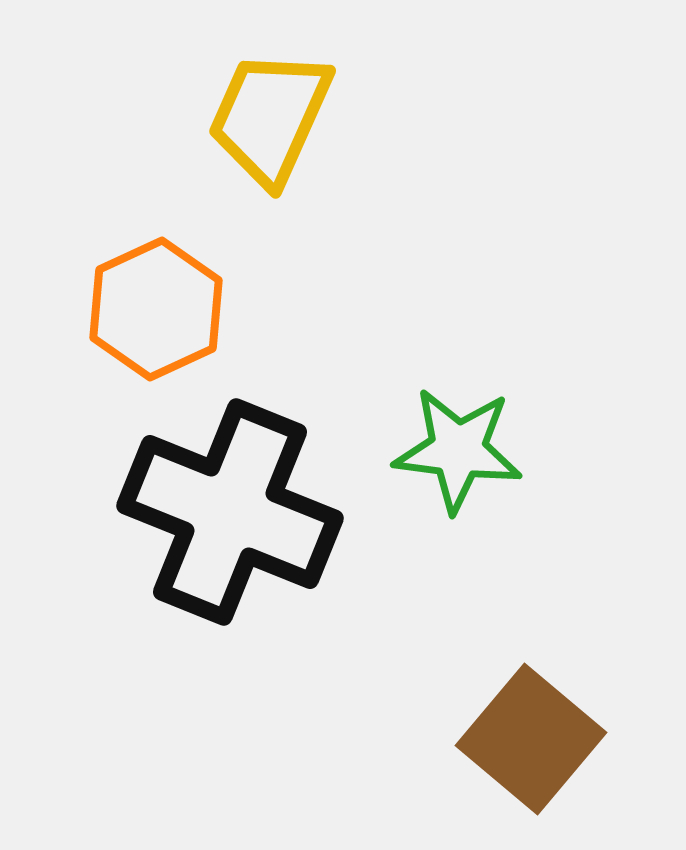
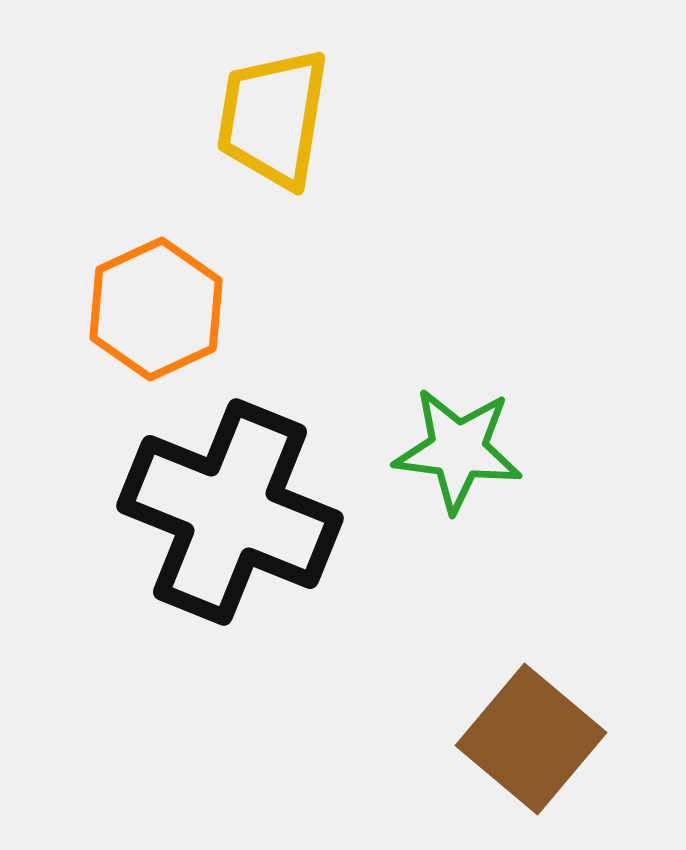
yellow trapezoid: moved 3 px right, 1 px down; rotated 15 degrees counterclockwise
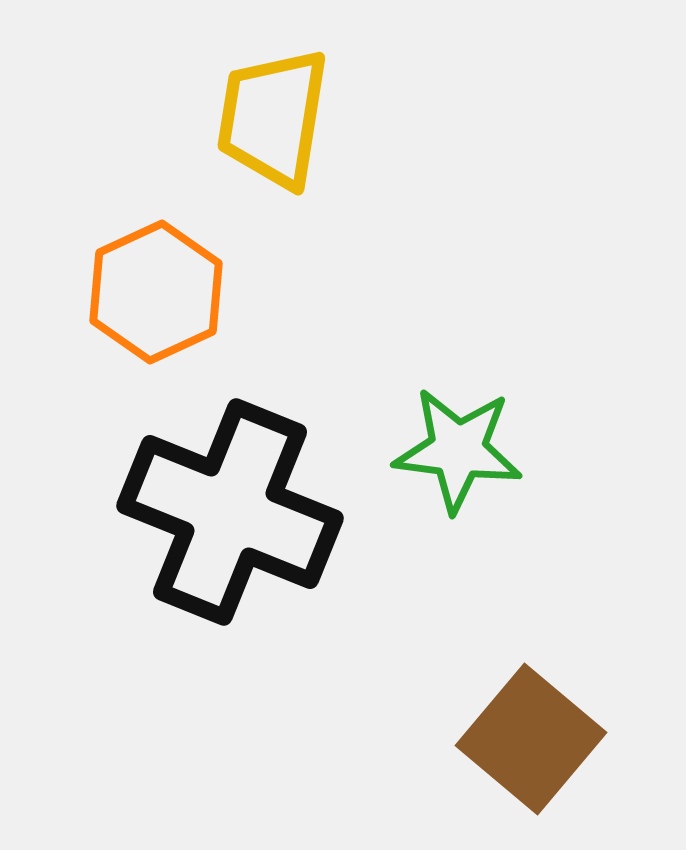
orange hexagon: moved 17 px up
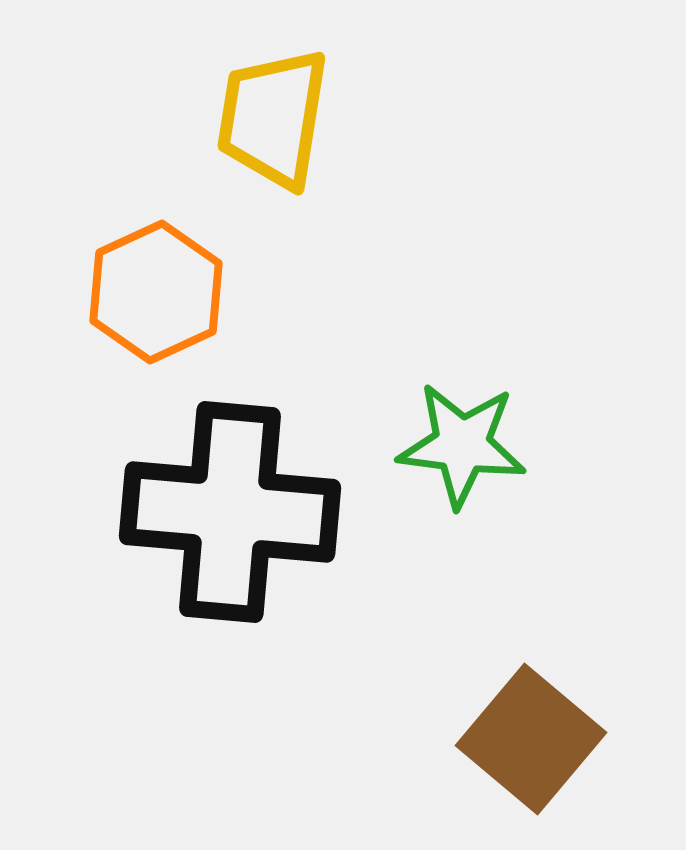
green star: moved 4 px right, 5 px up
black cross: rotated 17 degrees counterclockwise
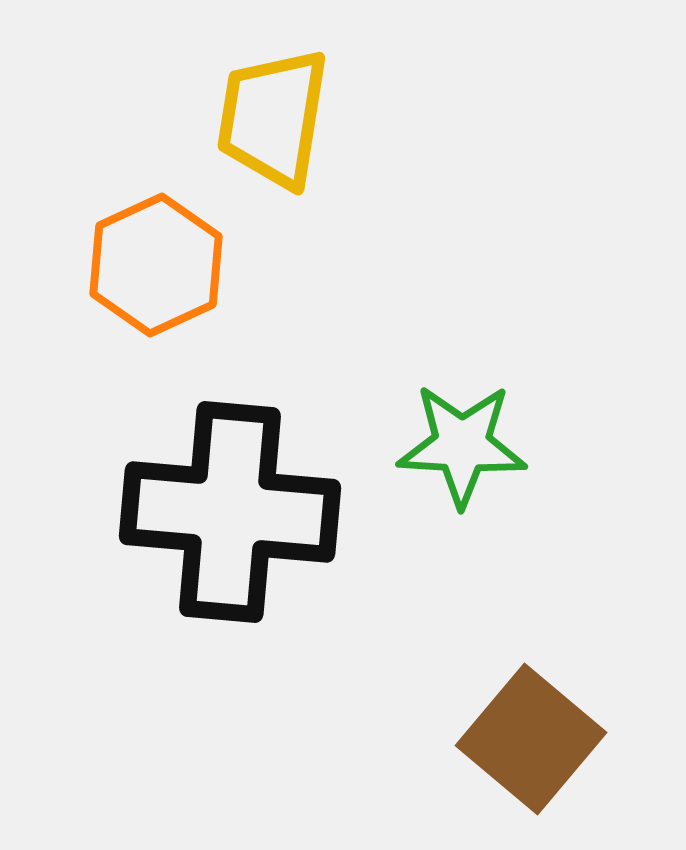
orange hexagon: moved 27 px up
green star: rotated 4 degrees counterclockwise
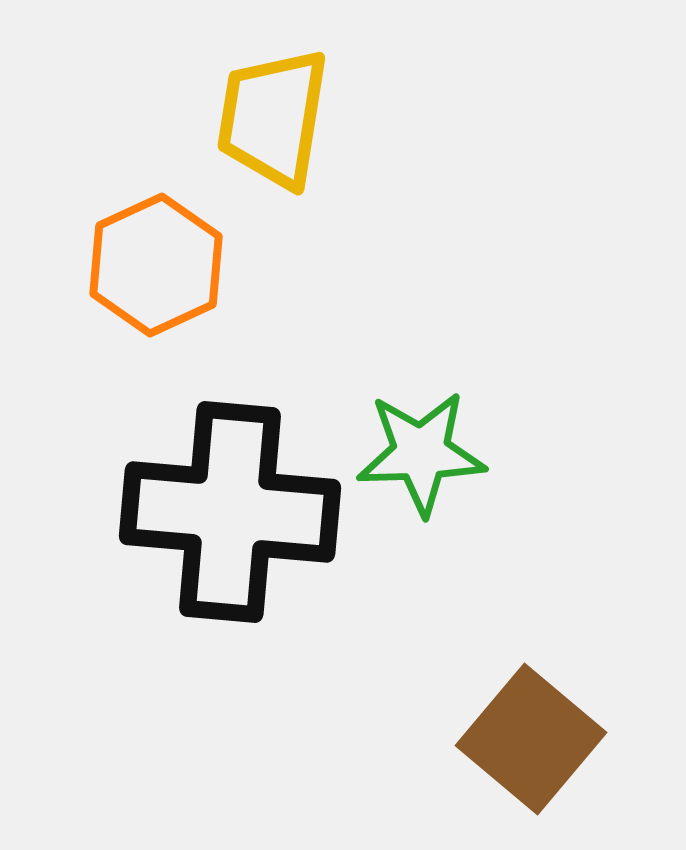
green star: moved 41 px left, 8 px down; rotated 5 degrees counterclockwise
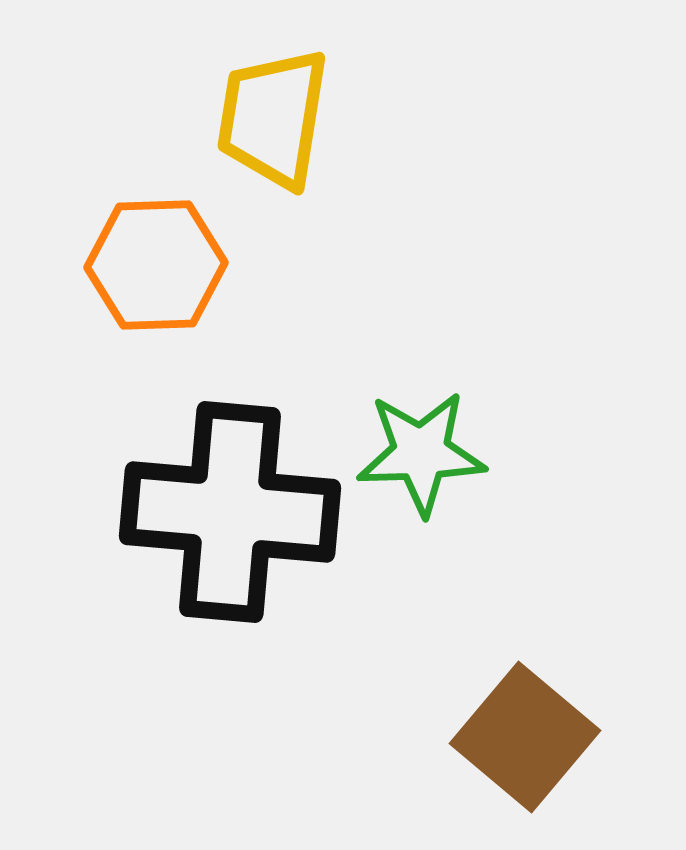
orange hexagon: rotated 23 degrees clockwise
brown square: moved 6 px left, 2 px up
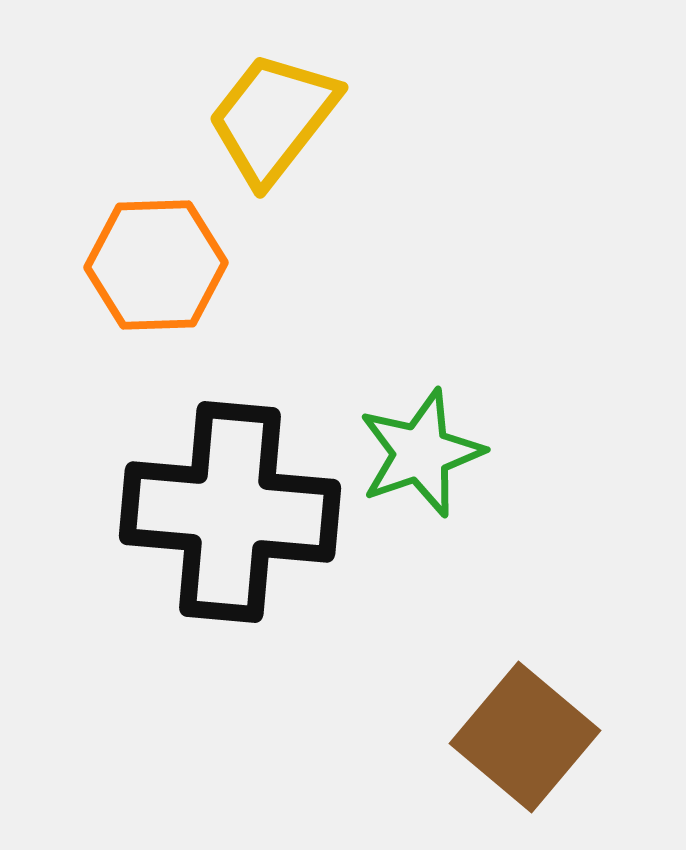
yellow trapezoid: rotated 29 degrees clockwise
green star: rotated 17 degrees counterclockwise
